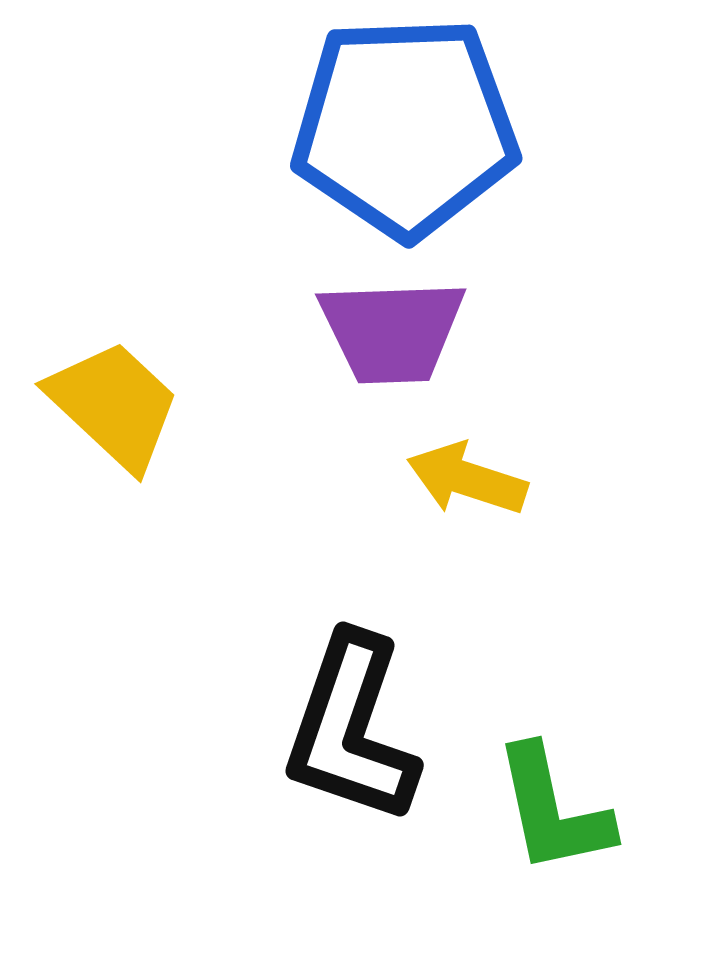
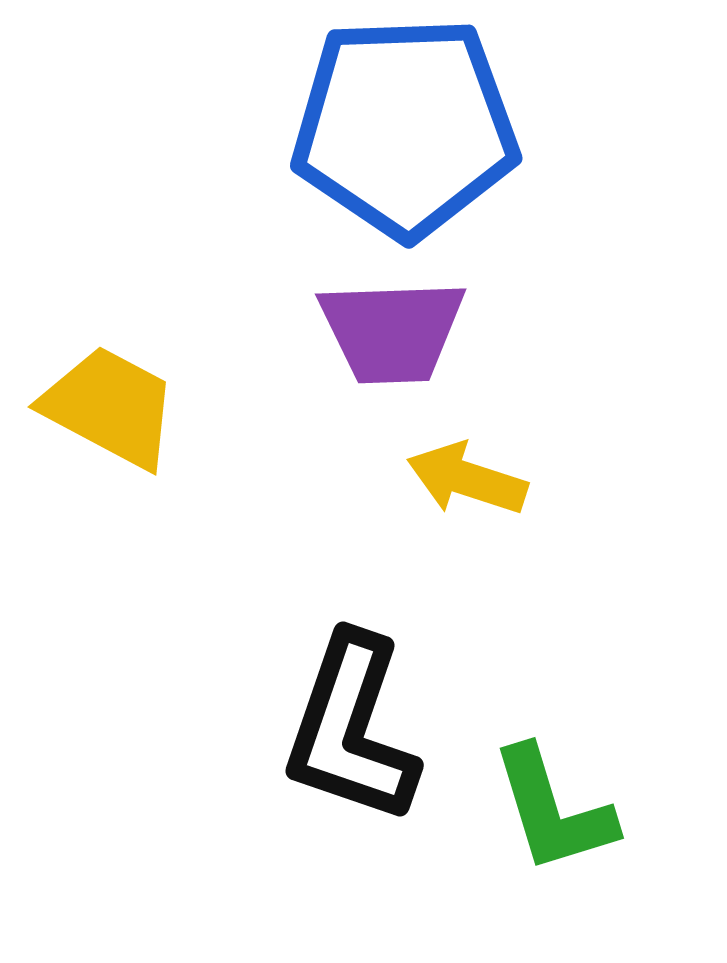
yellow trapezoid: moved 4 px left, 2 px down; rotated 15 degrees counterclockwise
green L-shape: rotated 5 degrees counterclockwise
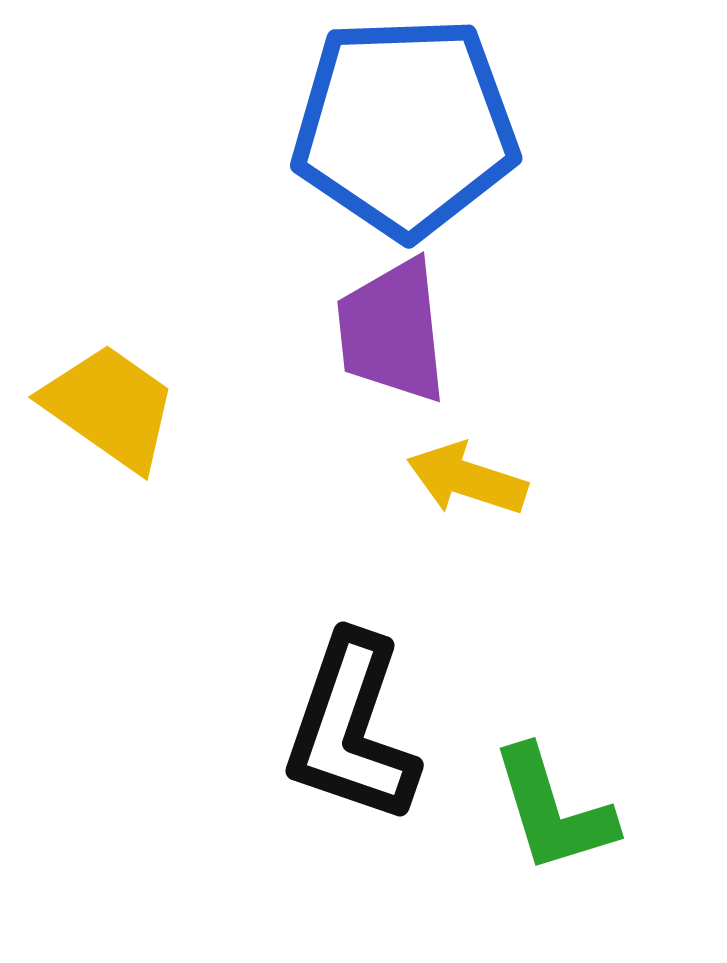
purple trapezoid: rotated 86 degrees clockwise
yellow trapezoid: rotated 7 degrees clockwise
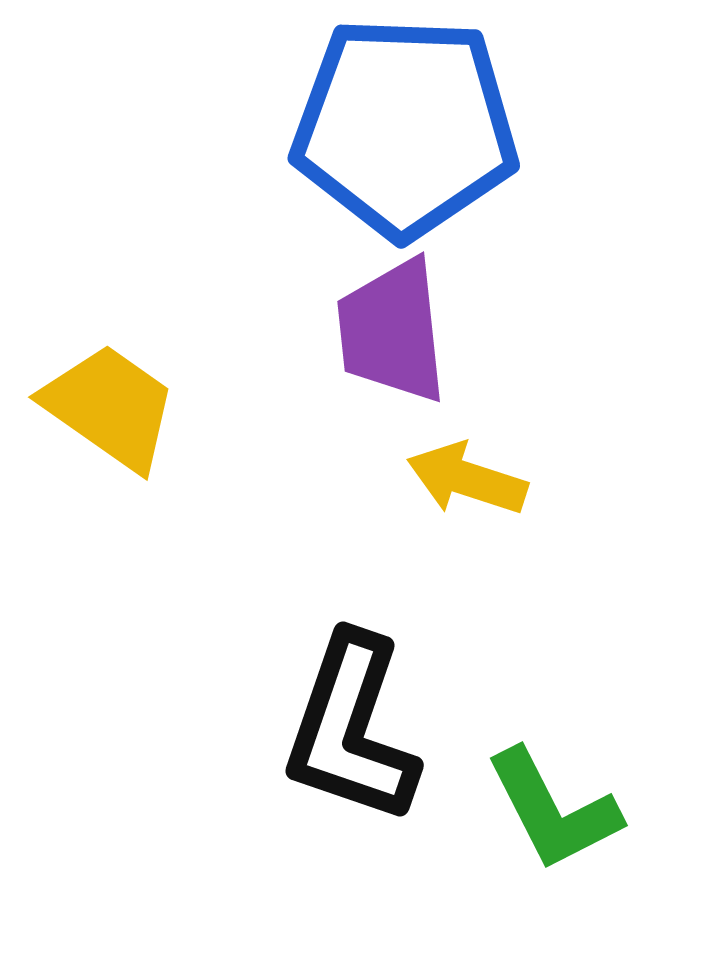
blue pentagon: rotated 4 degrees clockwise
green L-shape: rotated 10 degrees counterclockwise
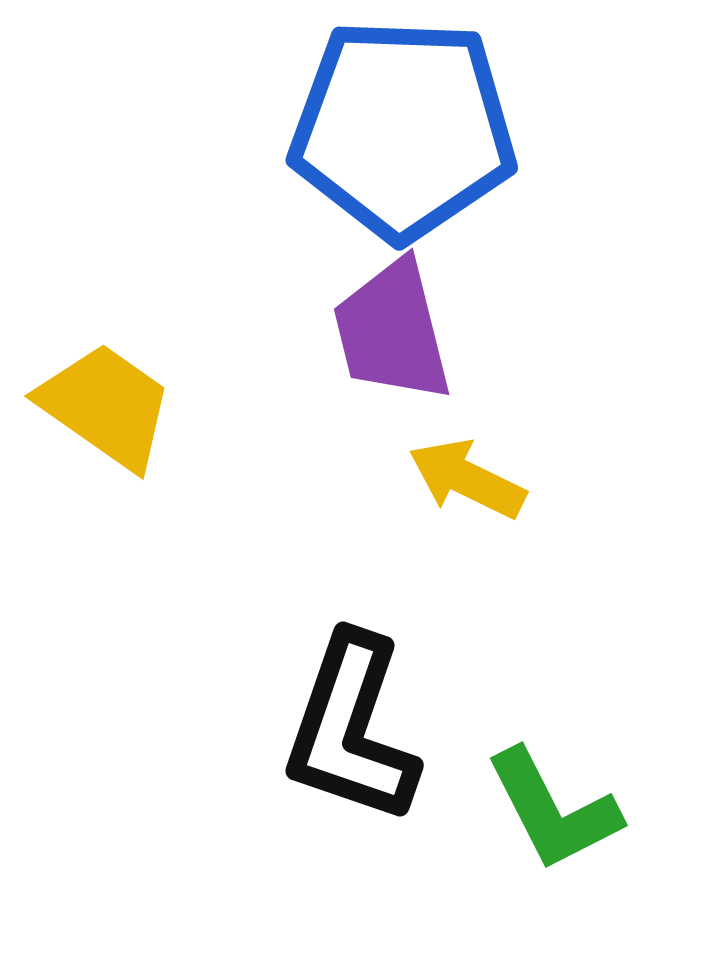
blue pentagon: moved 2 px left, 2 px down
purple trapezoid: rotated 8 degrees counterclockwise
yellow trapezoid: moved 4 px left, 1 px up
yellow arrow: rotated 8 degrees clockwise
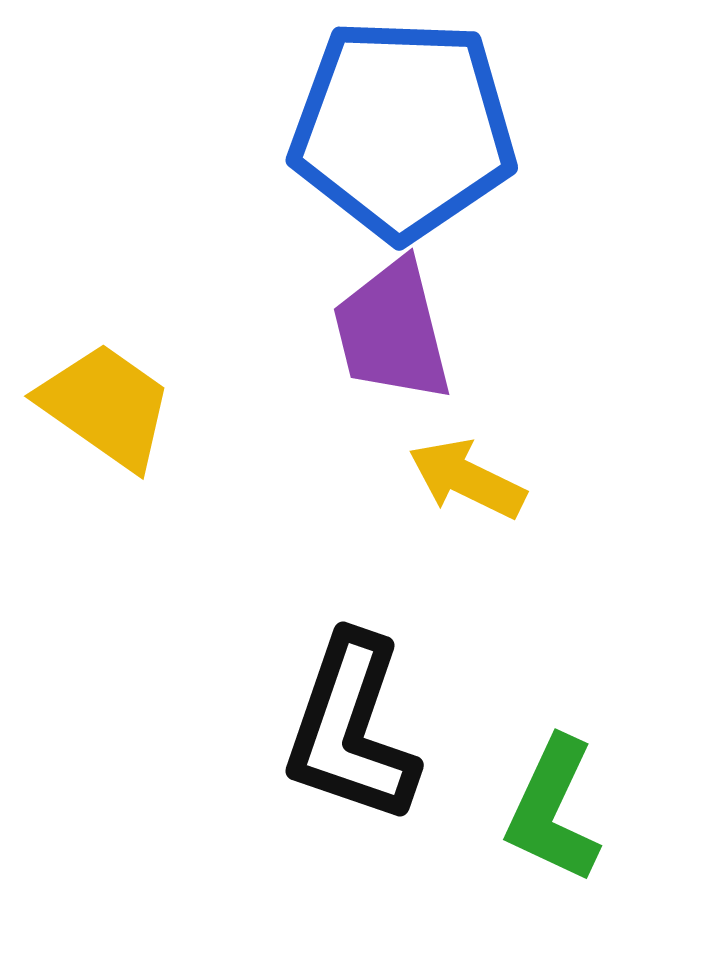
green L-shape: rotated 52 degrees clockwise
